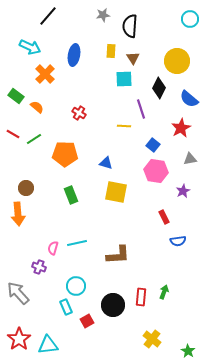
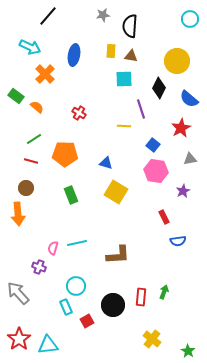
brown triangle at (133, 58): moved 2 px left, 2 px up; rotated 48 degrees counterclockwise
red line at (13, 134): moved 18 px right, 27 px down; rotated 16 degrees counterclockwise
yellow square at (116, 192): rotated 20 degrees clockwise
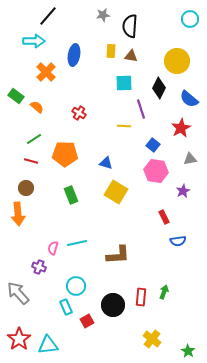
cyan arrow at (30, 47): moved 4 px right, 6 px up; rotated 25 degrees counterclockwise
orange cross at (45, 74): moved 1 px right, 2 px up
cyan square at (124, 79): moved 4 px down
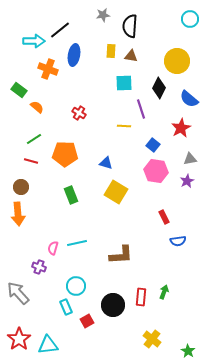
black line at (48, 16): moved 12 px right, 14 px down; rotated 10 degrees clockwise
orange cross at (46, 72): moved 2 px right, 3 px up; rotated 24 degrees counterclockwise
green rectangle at (16, 96): moved 3 px right, 6 px up
brown circle at (26, 188): moved 5 px left, 1 px up
purple star at (183, 191): moved 4 px right, 10 px up
brown L-shape at (118, 255): moved 3 px right
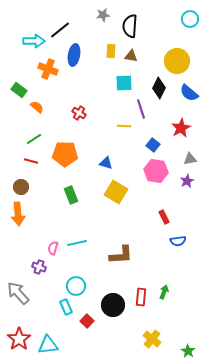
blue semicircle at (189, 99): moved 6 px up
red square at (87, 321): rotated 16 degrees counterclockwise
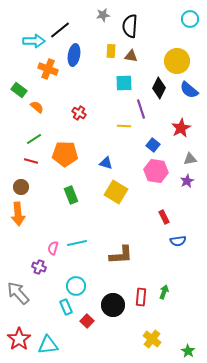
blue semicircle at (189, 93): moved 3 px up
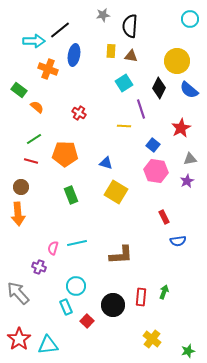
cyan square at (124, 83): rotated 30 degrees counterclockwise
green star at (188, 351): rotated 24 degrees clockwise
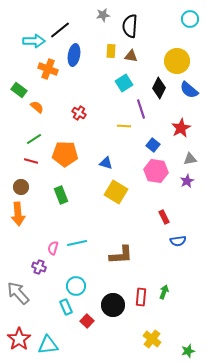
green rectangle at (71, 195): moved 10 px left
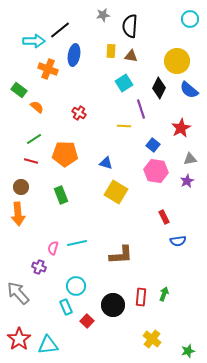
green arrow at (164, 292): moved 2 px down
